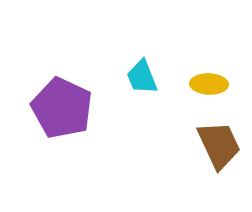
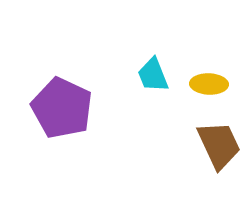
cyan trapezoid: moved 11 px right, 2 px up
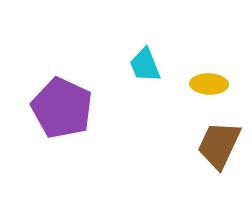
cyan trapezoid: moved 8 px left, 10 px up
brown trapezoid: rotated 130 degrees counterclockwise
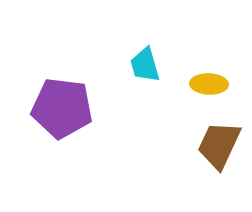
cyan trapezoid: rotated 6 degrees clockwise
purple pentagon: rotated 18 degrees counterclockwise
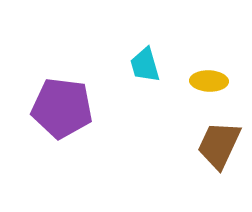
yellow ellipse: moved 3 px up
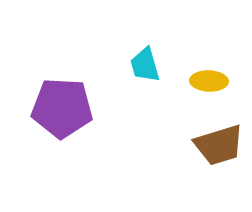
purple pentagon: rotated 4 degrees counterclockwise
brown trapezoid: rotated 132 degrees counterclockwise
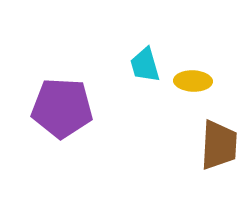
yellow ellipse: moved 16 px left
brown trapezoid: rotated 70 degrees counterclockwise
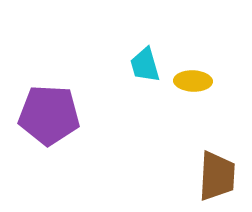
purple pentagon: moved 13 px left, 7 px down
brown trapezoid: moved 2 px left, 31 px down
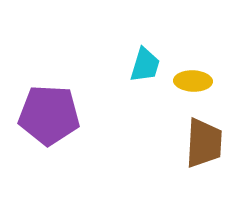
cyan trapezoid: rotated 147 degrees counterclockwise
brown trapezoid: moved 13 px left, 33 px up
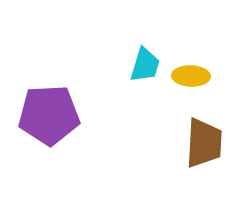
yellow ellipse: moved 2 px left, 5 px up
purple pentagon: rotated 6 degrees counterclockwise
